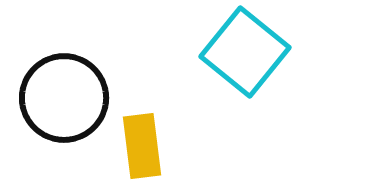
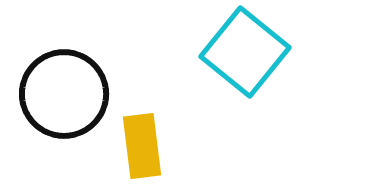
black circle: moved 4 px up
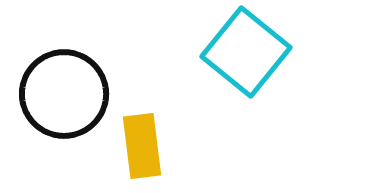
cyan square: moved 1 px right
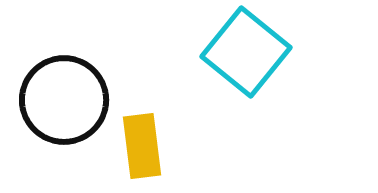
black circle: moved 6 px down
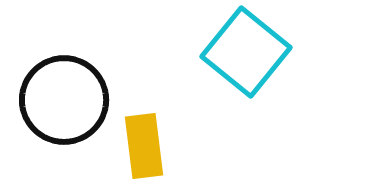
yellow rectangle: moved 2 px right
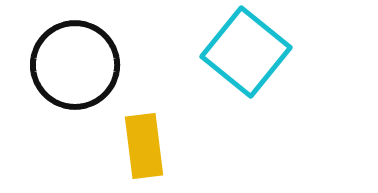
black circle: moved 11 px right, 35 px up
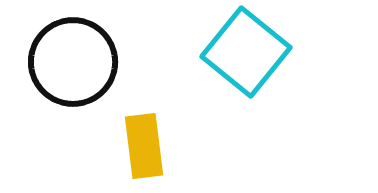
black circle: moved 2 px left, 3 px up
